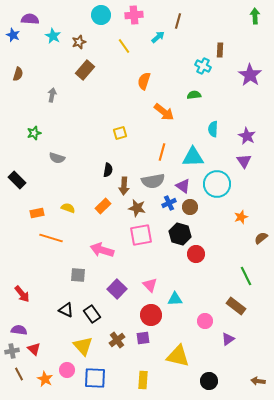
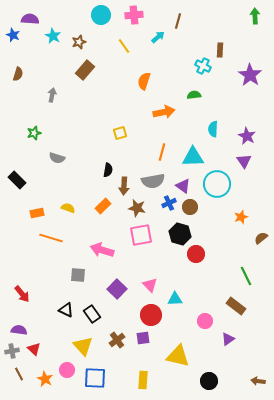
orange arrow at (164, 112): rotated 50 degrees counterclockwise
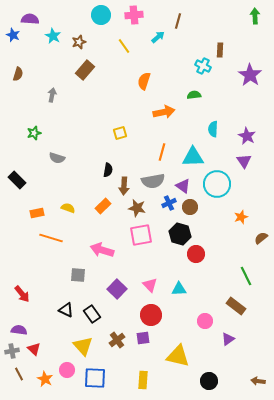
cyan triangle at (175, 299): moved 4 px right, 10 px up
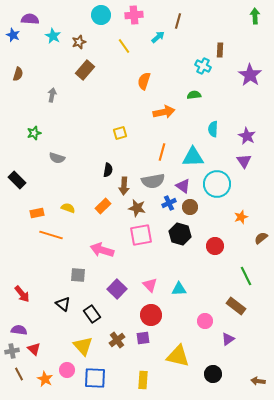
orange line at (51, 238): moved 3 px up
red circle at (196, 254): moved 19 px right, 8 px up
black triangle at (66, 310): moved 3 px left, 6 px up; rotated 14 degrees clockwise
black circle at (209, 381): moved 4 px right, 7 px up
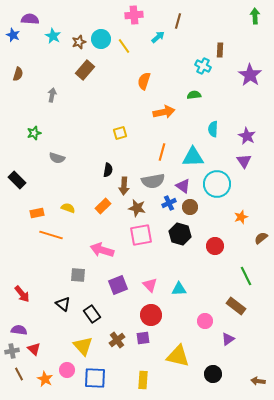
cyan circle at (101, 15): moved 24 px down
purple square at (117, 289): moved 1 px right, 4 px up; rotated 24 degrees clockwise
